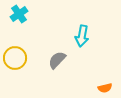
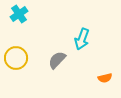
cyan arrow: moved 3 px down; rotated 10 degrees clockwise
yellow circle: moved 1 px right
orange semicircle: moved 10 px up
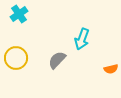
orange semicircle: moved 6 px right, 9 px up
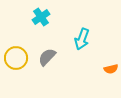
cyan cross: moved 22 px right, 3 px down
gray semicircle: moved 10 px left, 3 px up
